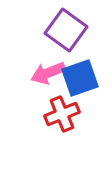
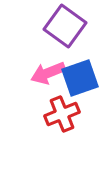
purple square: moved 1 px left, 4 px up
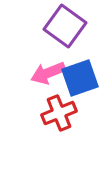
red cross: moved 3 px left, 1 px up
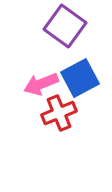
pink arrow: moved 7 px left, 11 px down
blue square: rotated 9 degrees counterclockwise
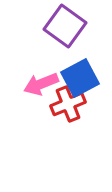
red cross: moved 9 px right, 9 px up
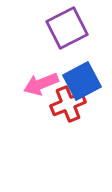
purple square: moved 2 px right, 2 px down; rotated 27 degrees clockwise
blue square: moved 2 px right, 3 px down
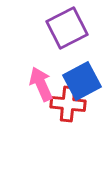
pink arrow: rotated 88 degrees clockwise
red cross: rotated 28 degrees clockwise
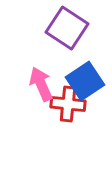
purple square: rotated 30 degrees counterclockwise
blue square: moved 3 px right; rotated 6 degrees counterclockwise
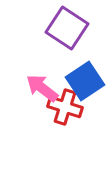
pink arrow: moved 1 px right, 4 px down; rotated 28 degrees counterclockwise
red cross: moved 3 px left, 3 px down; rotated 12 degrees clockwise
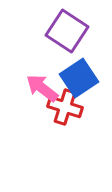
purple square: moved 3 px down
blue square: moved 6 px left, 3 px up
